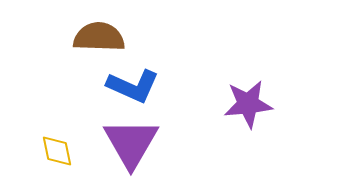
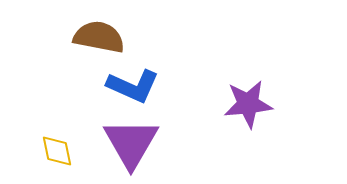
brown semicircle: rotated 9 degrees clockwise
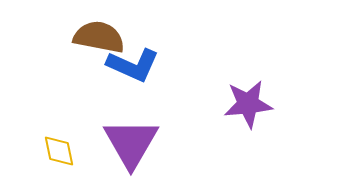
blue L-shape: moved 21 px up
yellow diamond: moved 2 px right
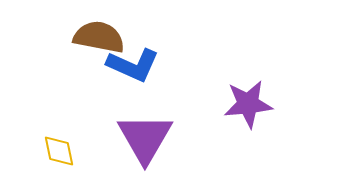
purple triangle: moved 14 px right, 5 px up
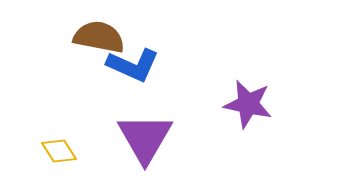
purple star: rotated 18 degrees clockwise
yellow diamond: rotated 21 degrees counterclockwise
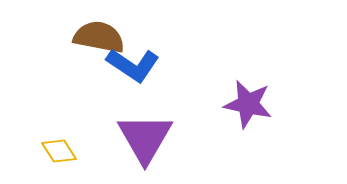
blue L-shape: rotated 10 degrees clockwise
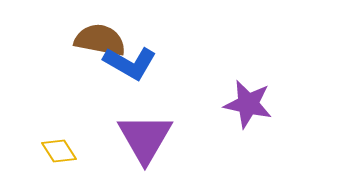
brown semicircle: moved 1 px right, 3 px down
blue L-shape: moved 3 px left, 2 px up; rotated 4 degrees counterclockwise
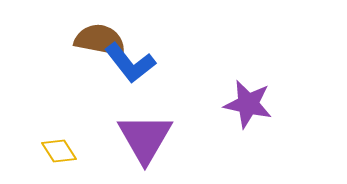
blue L-shape: rotated 22 degrees clockwise
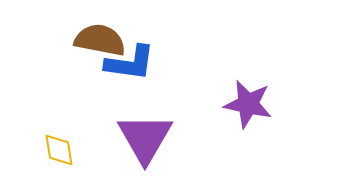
blue L-shape: rotated 44 degrees counterclockwise
yellow diamond: moved 1 px up; rotated 24 degrees clockwise
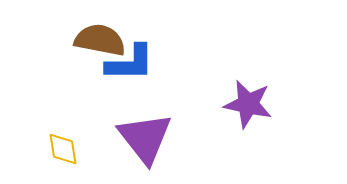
blue L-shape: rotated 8 degrees counterclockwise
purple triangle: rotated 8 degrees counterclockwise
yellow diamond: moved 4 px right, 1 px up
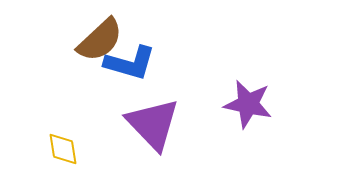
brown semicircle: rotated 126 degrees clockwise
blue L-shape: rotated 16 degrees clockwise
purple triangle: moved 8 px right, 14 px up; rotated 6 degrees counterclockwise
